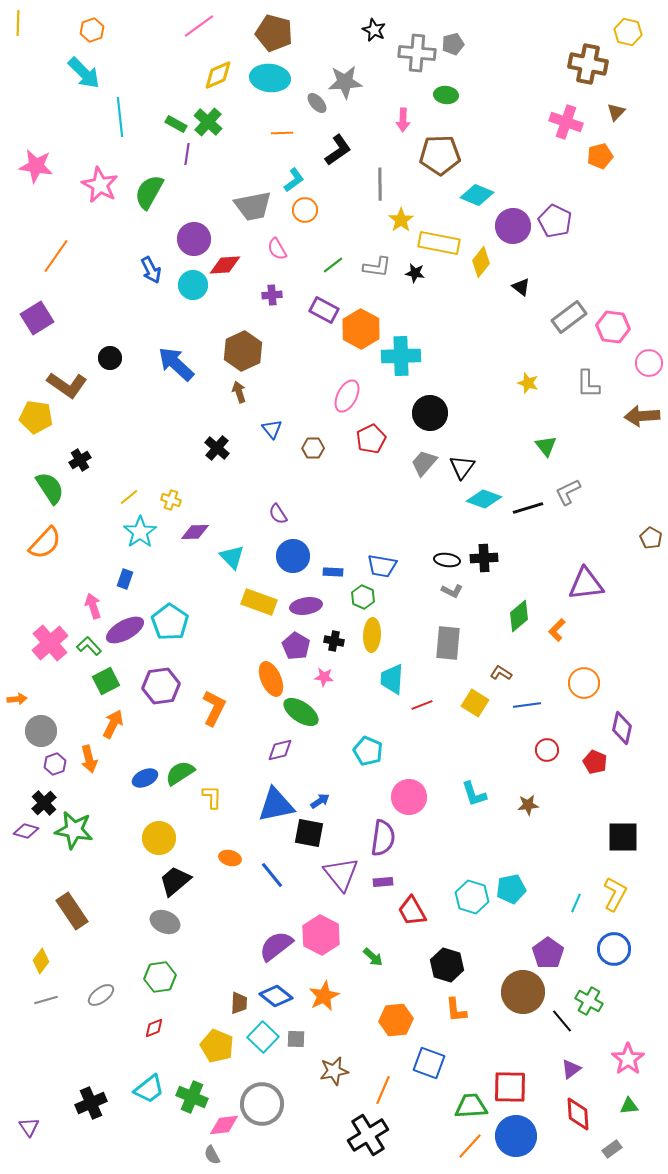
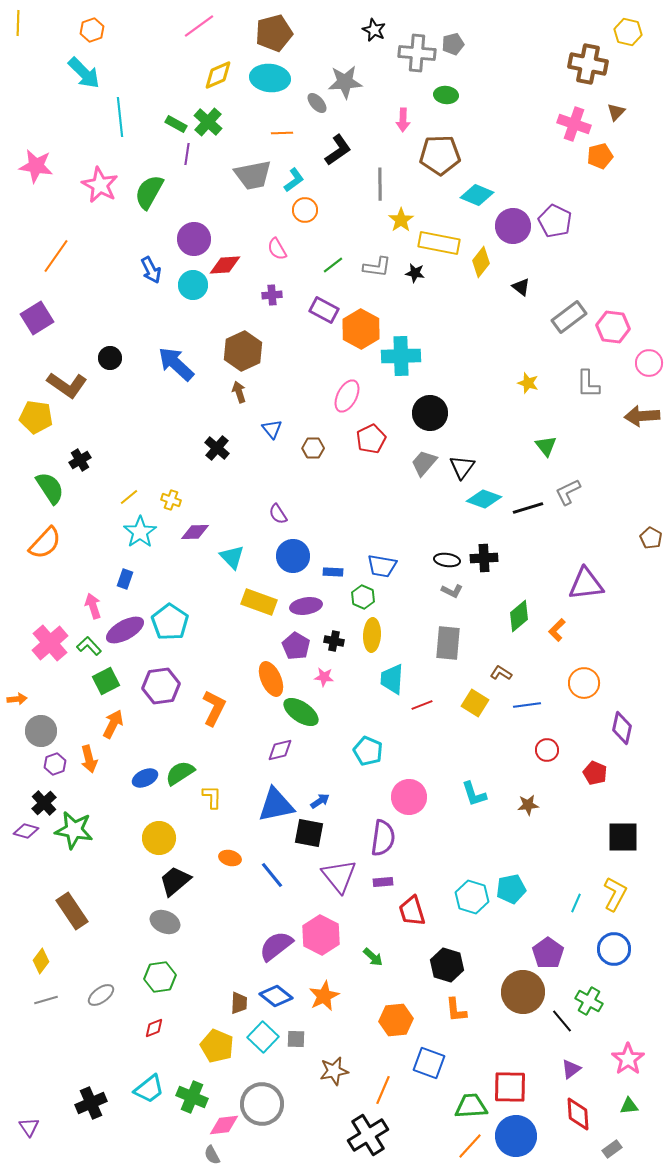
brown pentagon at (274, 33): rotated 30 degrees counterclockwise
pink cross at (566, 122): moved 8 px right, 2 px down
gray trapezoid at (253, 206): moved 31 px up
red pentagon at (595, 762): moved 11 px down
purple triangle at (341, 874): moved 2 px left, 2 px down
red trapezoid at (412, 911): rotated 12 degrees clockwise
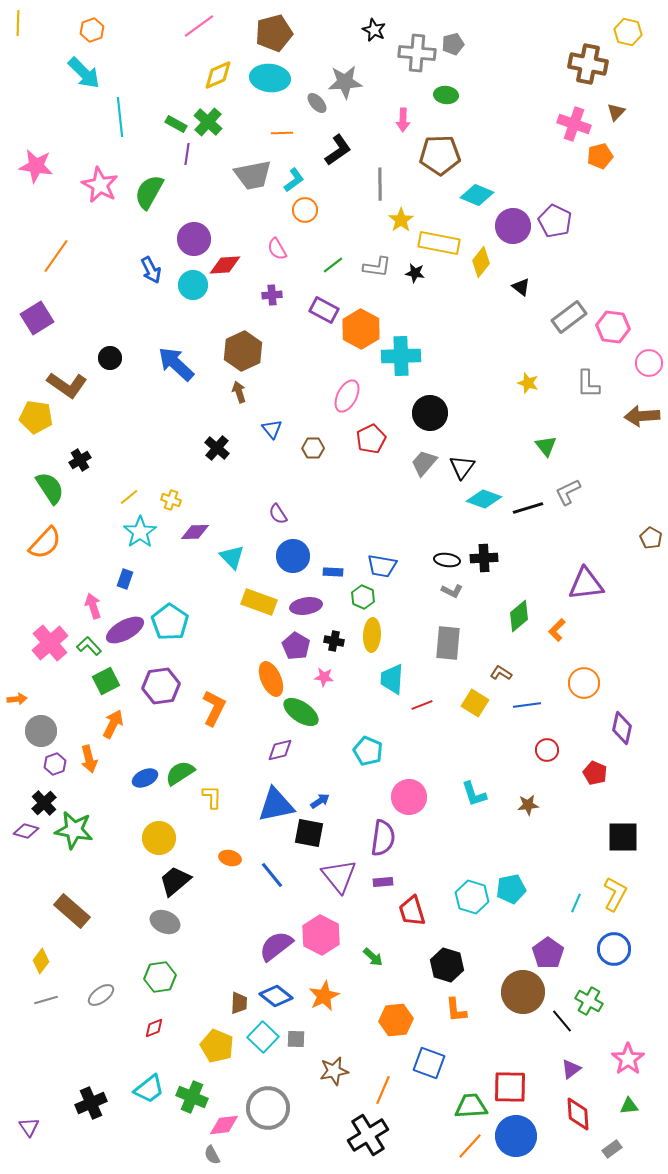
brown rectangle at (72, 911): rotated 15 degrees counterclockwise
gray circle at (262, 1104): moved 6 px right, 4 px down
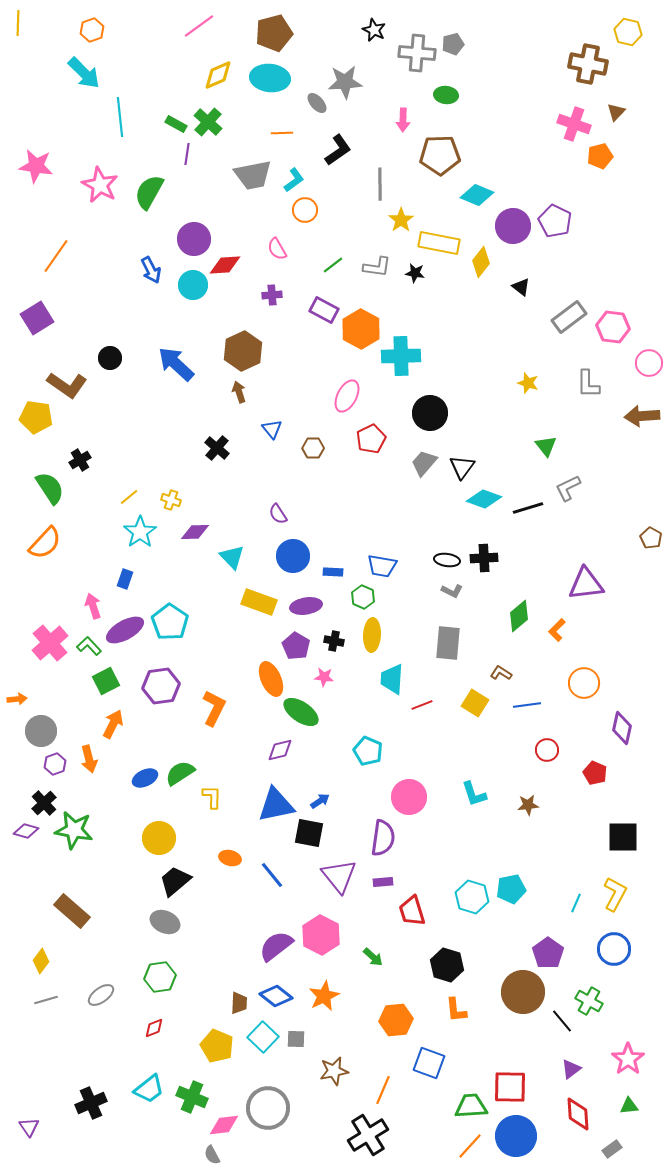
gray L-shape at (568, 492): moved 4 px up
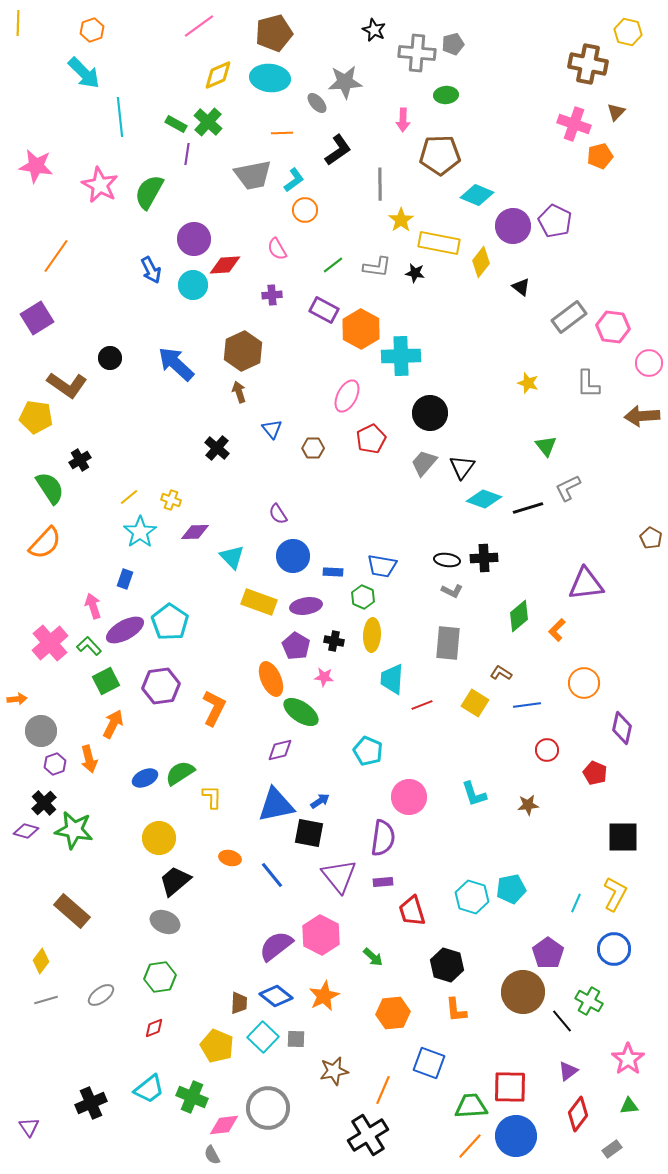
green ellipse at (446, 95): rotated 10 degrees counterclockwise
orange hexagon at (396, 1020): moved 3 px left, 7 px up
purple triangle at (571, 1069): moved 3 px left, 2 px down
red diamond at (578, 1114): rotated 40 degrees clockwise
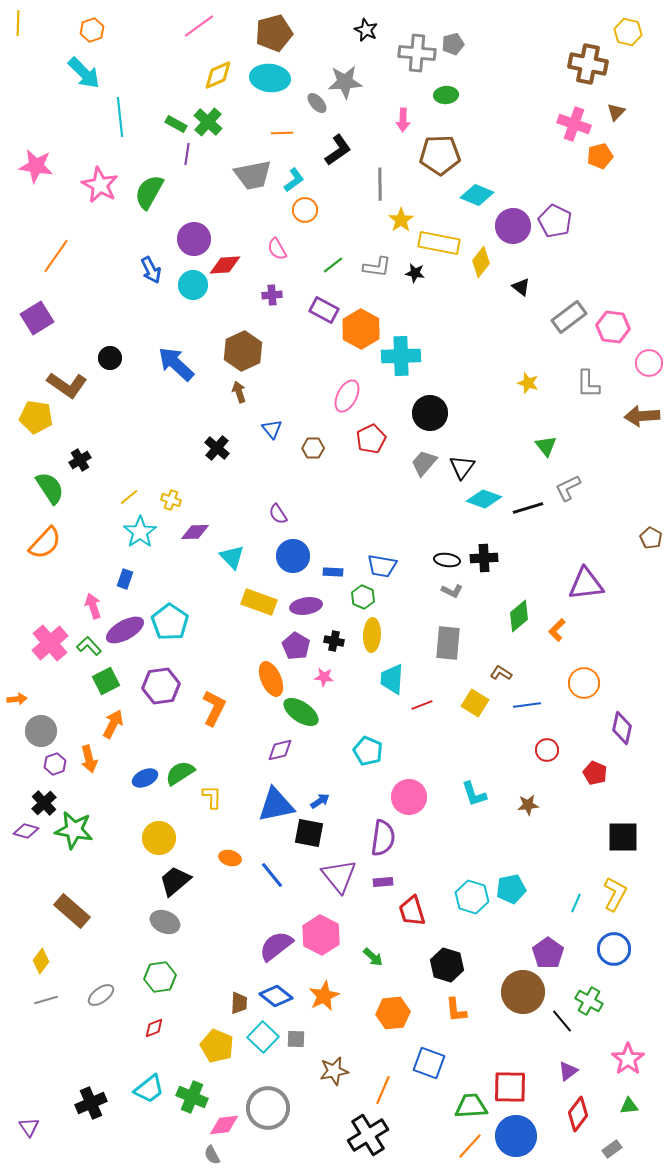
black star at (374, 30): moved 8 px left
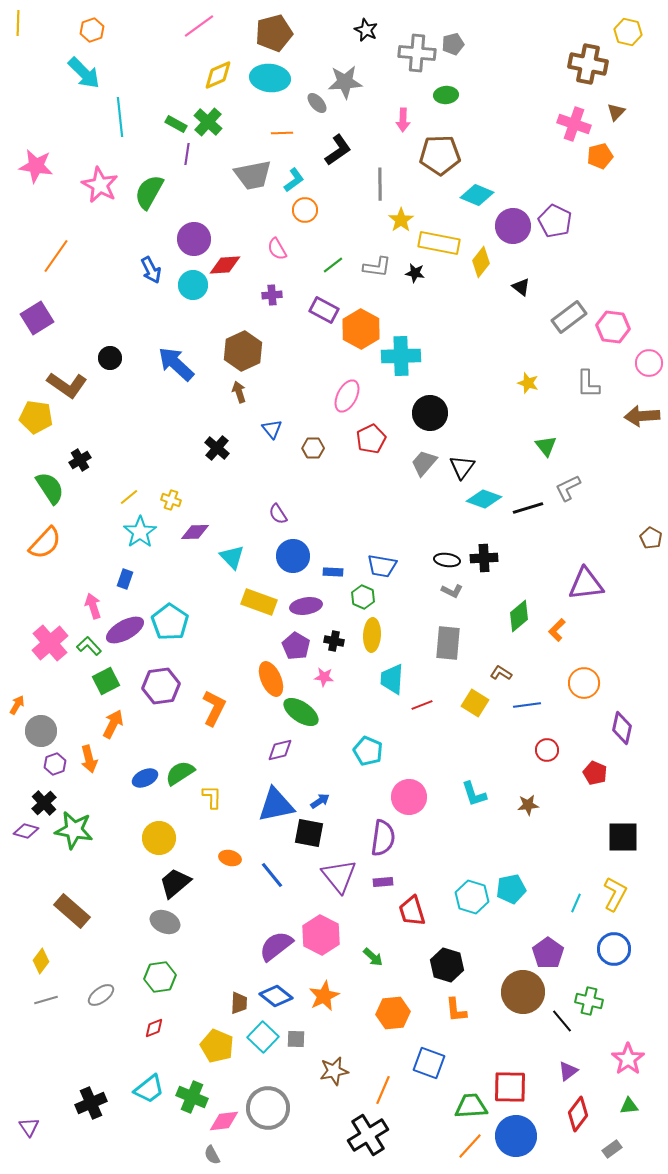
orange arrow at (17, 699): moved 6 px down; rotated 54 degrees counterclockwise
black trapezoid at (175, 881): moved 2 px down
green cross at (589, 1001): rotated 16 degrees counterclockwise
pink diamond at (224, 1125): moved 4 px up
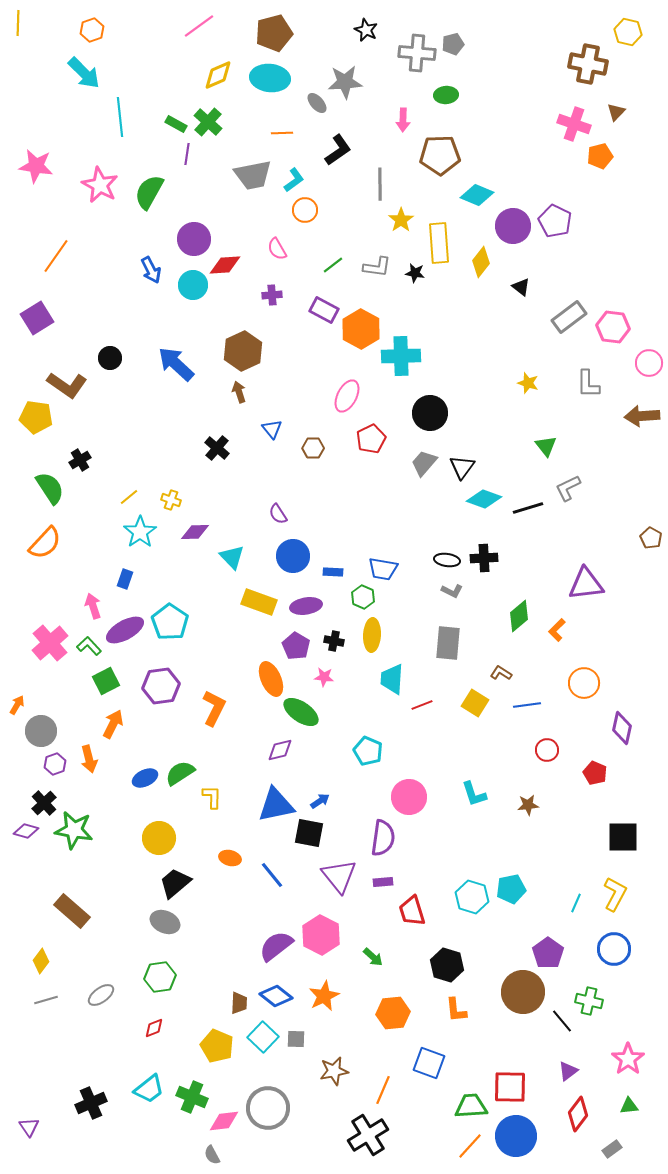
yellow rectangle at (439, 243): rotated 75 degrees clockwise
blue trapezoid at (382, 566): moved 1 px right, 3 px down
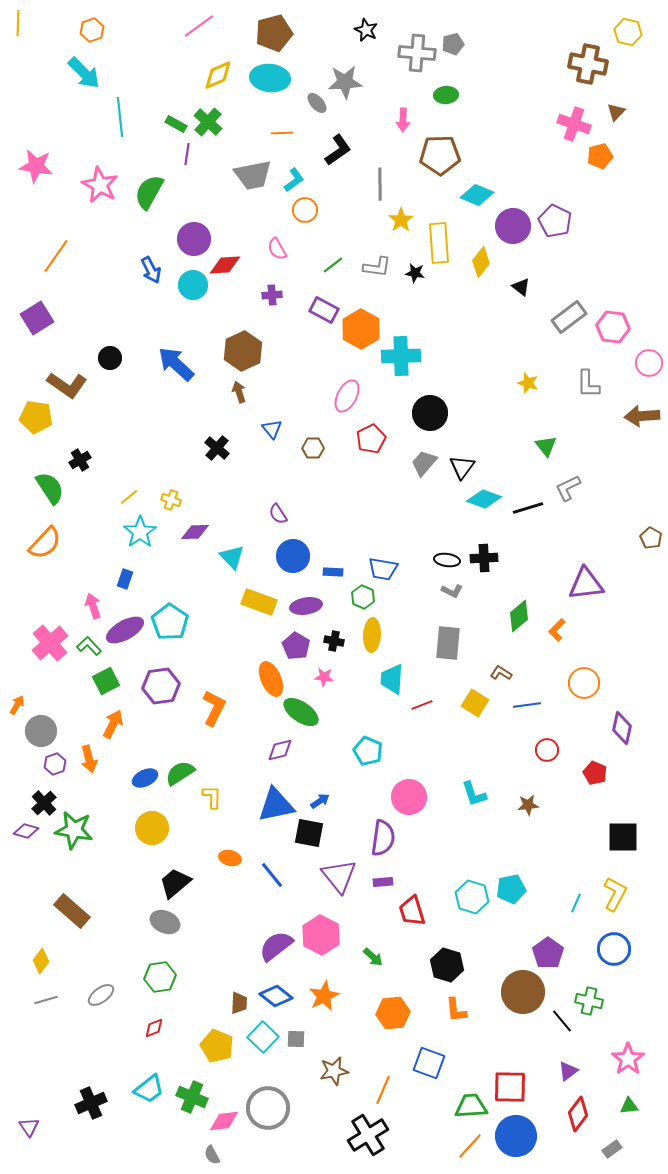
yellow circle at (159, 838): moved 7 px left, 10 px up
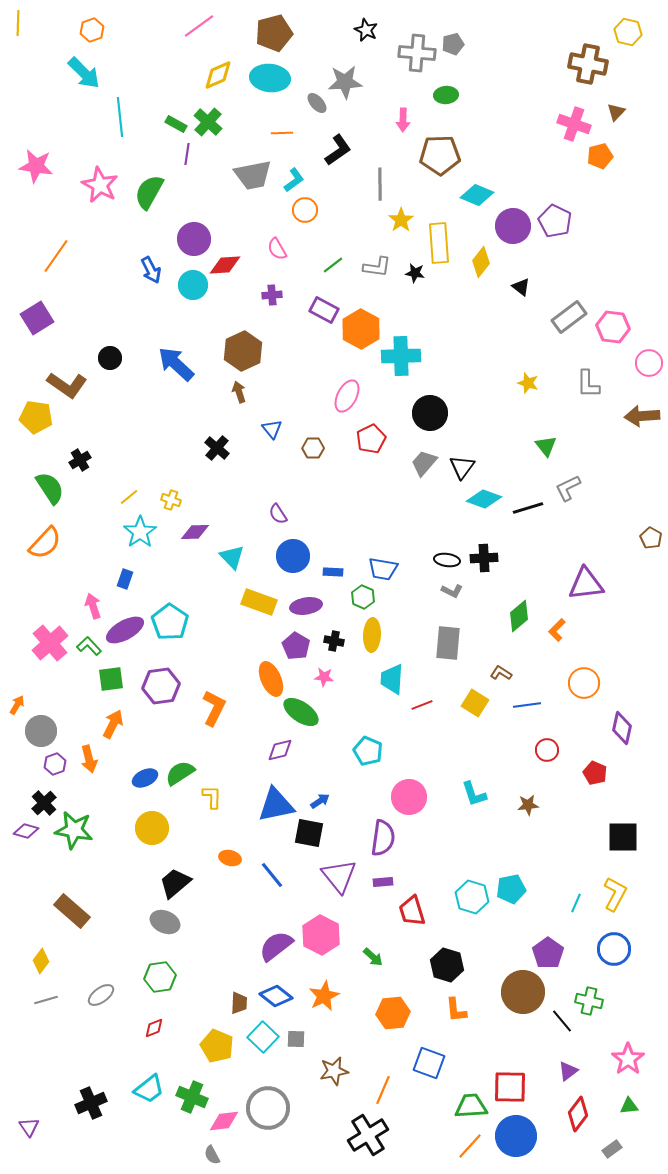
green square at (106, 681): moved 5 px right, 2 px up; rotated 20 degrees clockwise
